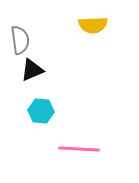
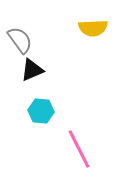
yellow semicircle: moved 3 px down
gray semicircle: rotated 28 degrees counterclockwise
pink line: rotated 60 degrees clockwise
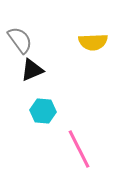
yellow semicircle: moved 14 px down
cyan hexagon: moved 2 px right
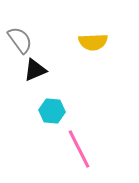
black triangle: moved 3 px right
cyan hexagon: moved 9 px right
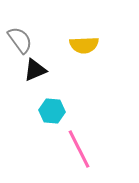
yellow semicircle: moved 9 px left, 3 px down
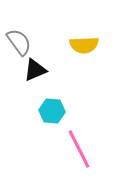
gray semicircle: moved 1 px left, 2 px down
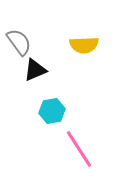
cyan hexagon: rotated 15 degrees counterclockwise
pink line: rotated 6 degrees counterclockwise
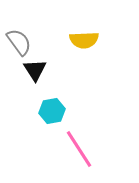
yellow semicircle: moved 5 px up
black triangle: rotated 40 degrees counterclockwise
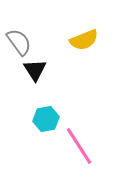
yellow semicircle: rotated 20 degrees counterclockwise
cyan hexagon: moved 6 px left, 8 px down
pink line: moved 3 px up
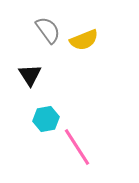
gray semicircle: moved 29 px right, 12 px up
black triangle: moved 5 px left, 5 px down
pink line: moved 2 px left, 1 px down
